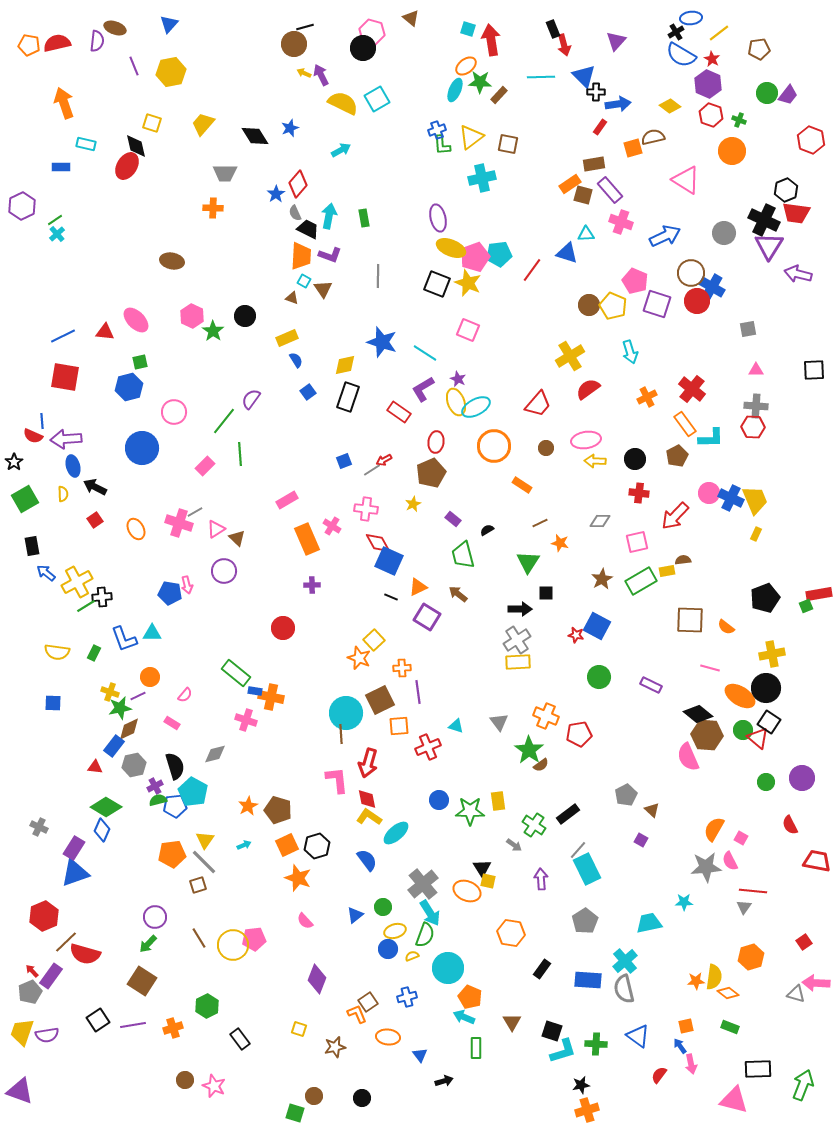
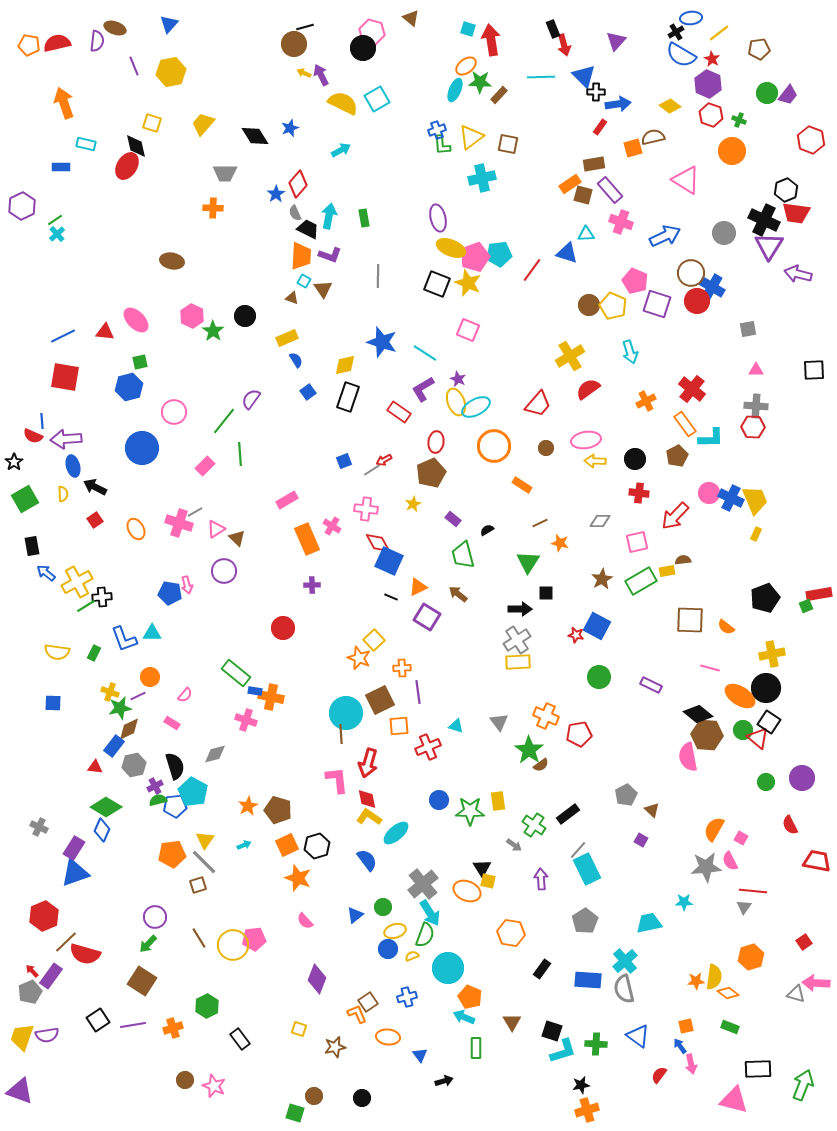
orange cross at (647, 397): moved 1 px left, 4 px down
pink semicircle at (688, 757): rotated 12 degrees clockwise
yellow trapezoid at (22, 1032): moved 5 px down
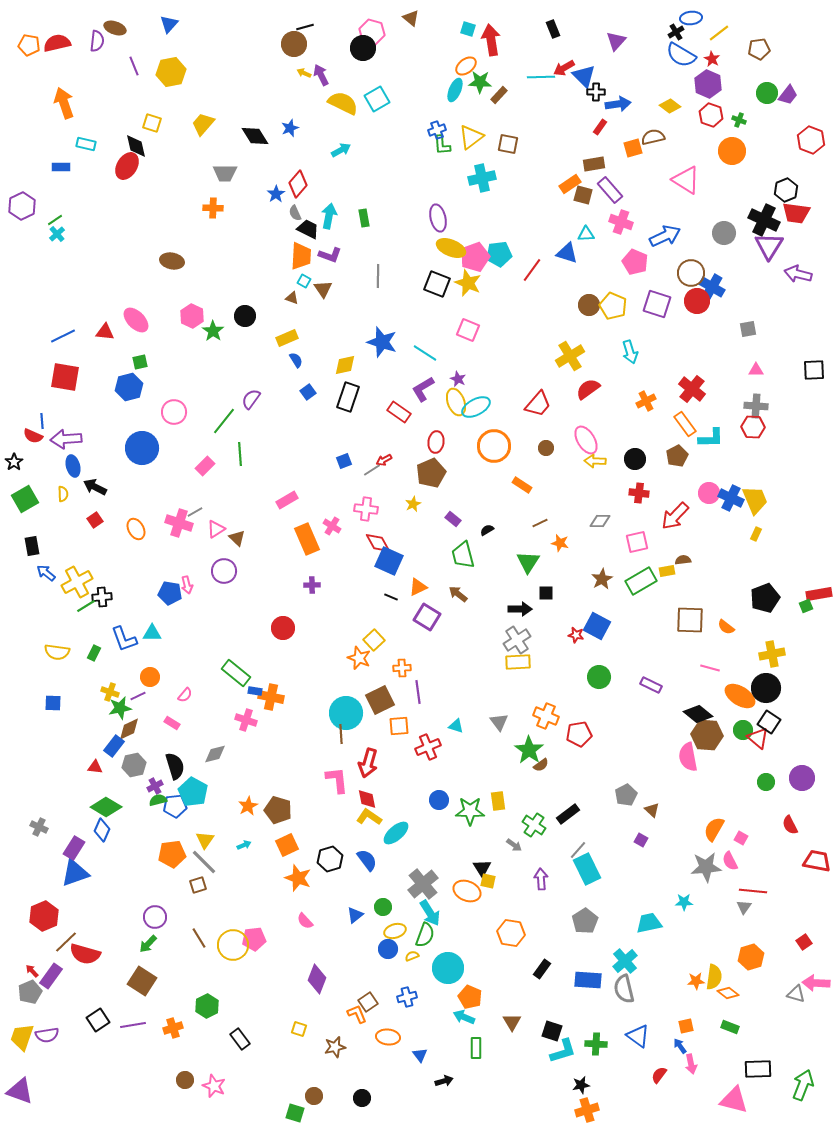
red arrow at (564, 45): moved 23 px down; rotated 75 degrees clockwise
pink pentagon at (635, 281): moved 19 px up
pink ellipse at (586, 440): rotated 68 degrees clockwise
black hexagon at (317, 846): moved 13 px right, 13 px down
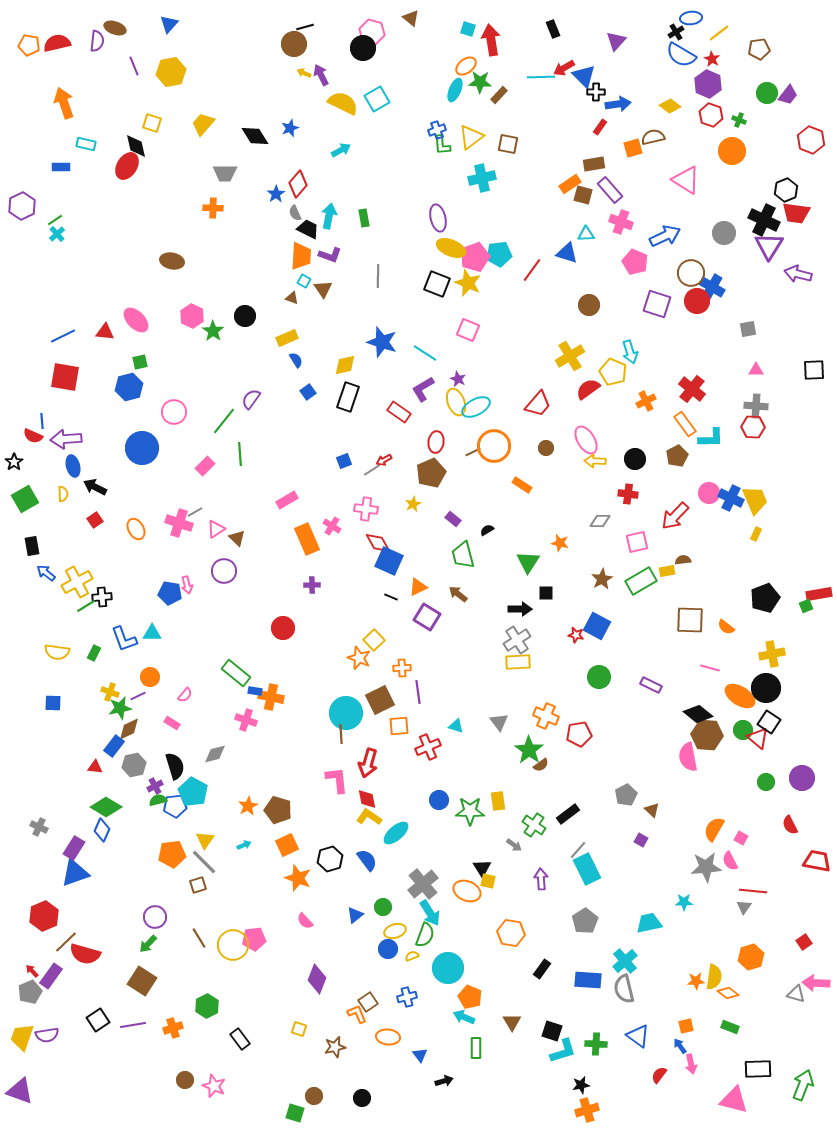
yellow pentagon at (613, 306): moved 66 px down
red cross at (639, 493): moved 11 px left, 1 px down
brown line at (540, 523): moved 67 px left, 71 px up
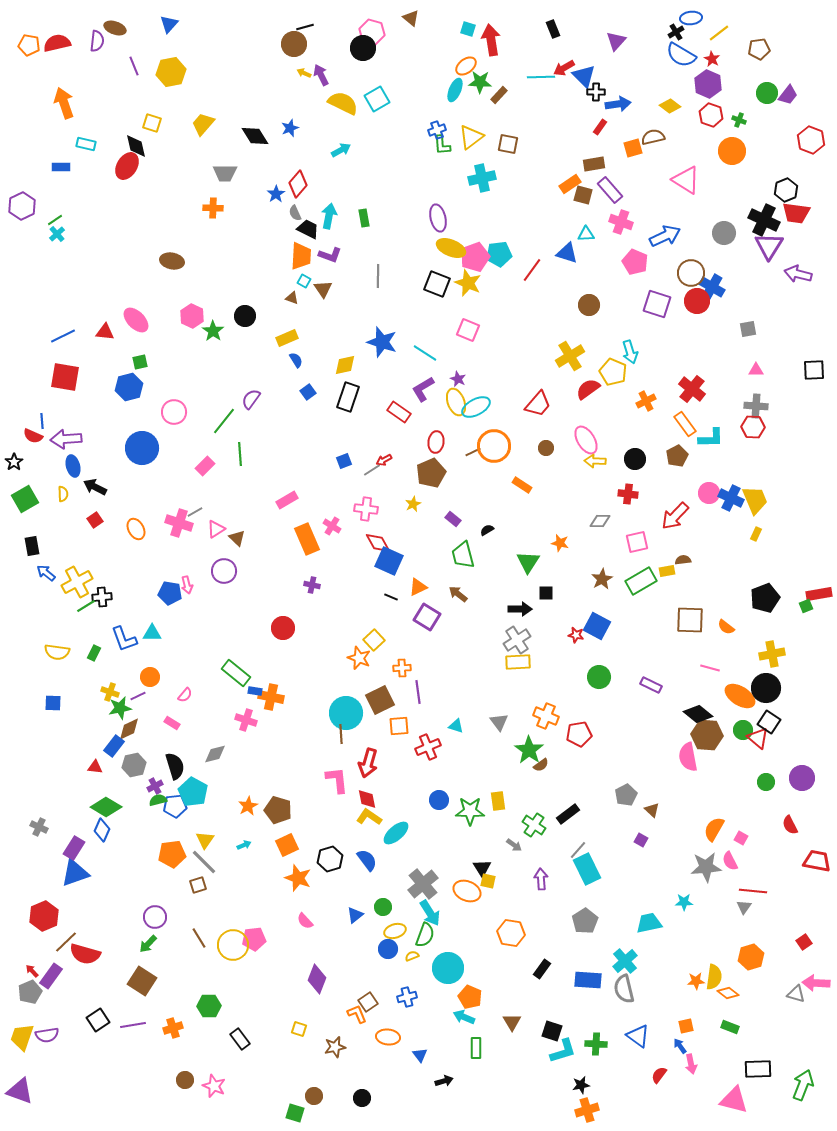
purple cross at (312, 585): rotated 14 degrees clockwise
green hexagon at (207, 1006): moved 2 px right; rotated 25 degrees clockwise
